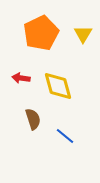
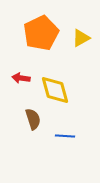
yellow triangle: moved 2 px left, 4 px down; rotated 30 degrees clockwise
yellow diamond: moved 3 px left, 4 px down
blue line: rotated 36 degrees counterclockwise
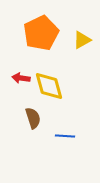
yellow triangle: moved 1 px right, 2 px down
yellow diamond: moved 6 px left, 4 px up
brown semicircle: moved 1 px up
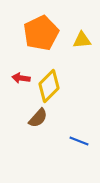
yellow triangle: rotated 24 degrees clockwise
yellow diamond: rotated 60 degrees clockwise
brown semicircle: moved 5 px right; rotated 60 degrees clockwise
blue line: moved 14 px right, 5 px down; rotated 18 degrees clockwise
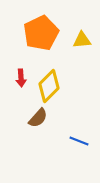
red arrow: rotated 102 degrees counterclockwise
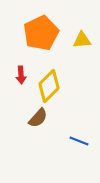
red arrow: moved 3 px up
